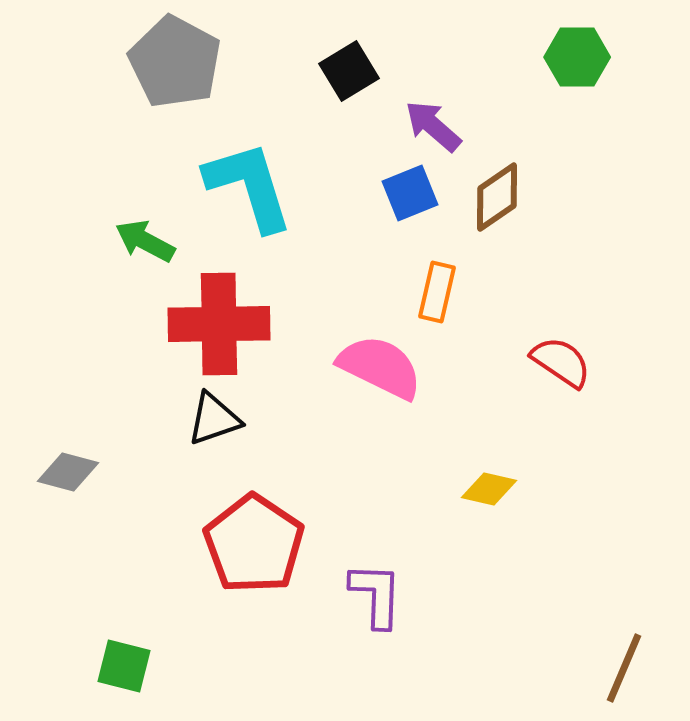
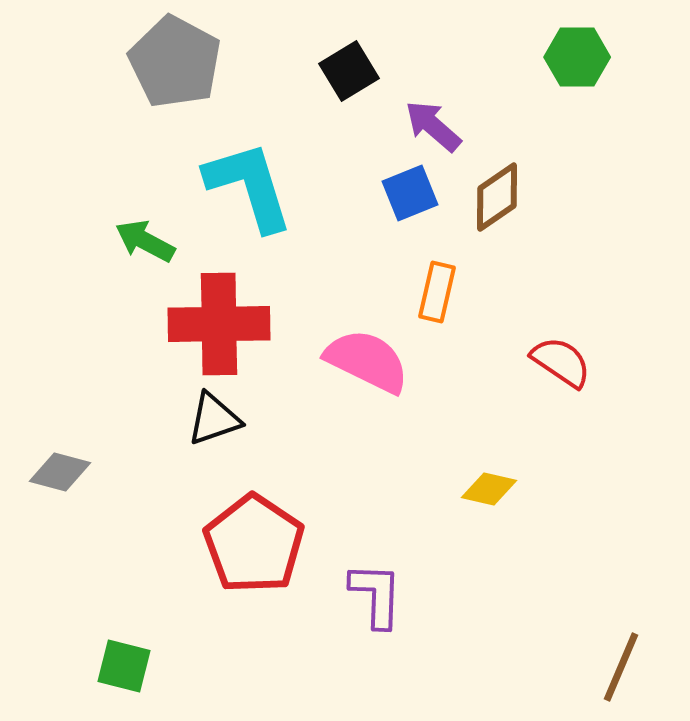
pink semicircle: moved 13 px left, 6 px up
gray diamond: moved 8 px left
brown line: moved 3 px left, 1 px up
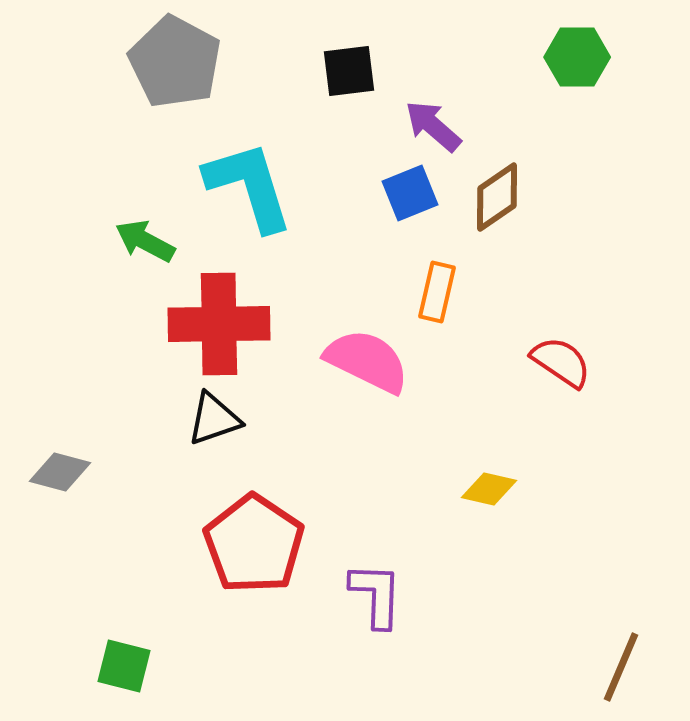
black square: rotated 24 degrees clockwise
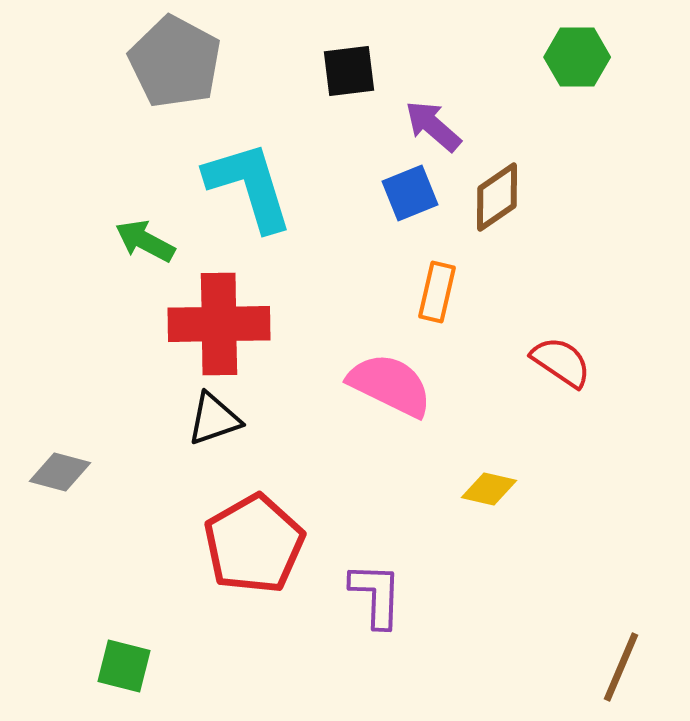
pink semicircle: moved 23 px right, 24 px down
red pentagon: rotated 8 degrees clockwise
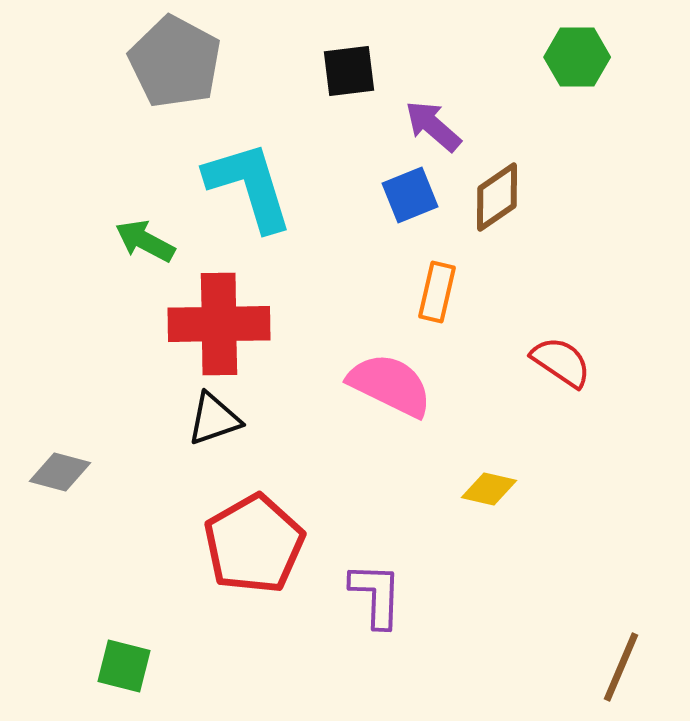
blue square: moved 2 px down
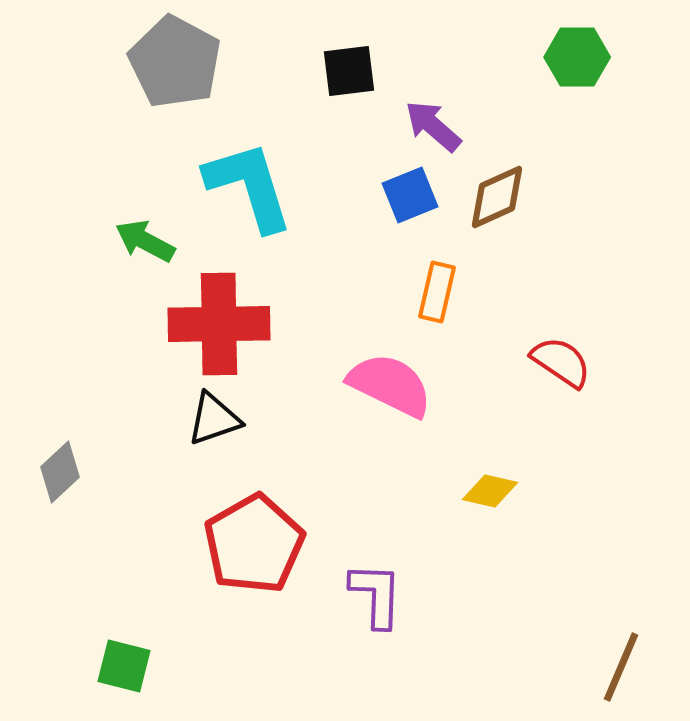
brown diamond: rotated 10 degrees clockwise
gray diamond: rotated 58 degrees counterclockwise
yellow diamond: moved 1 px right, 2 px down
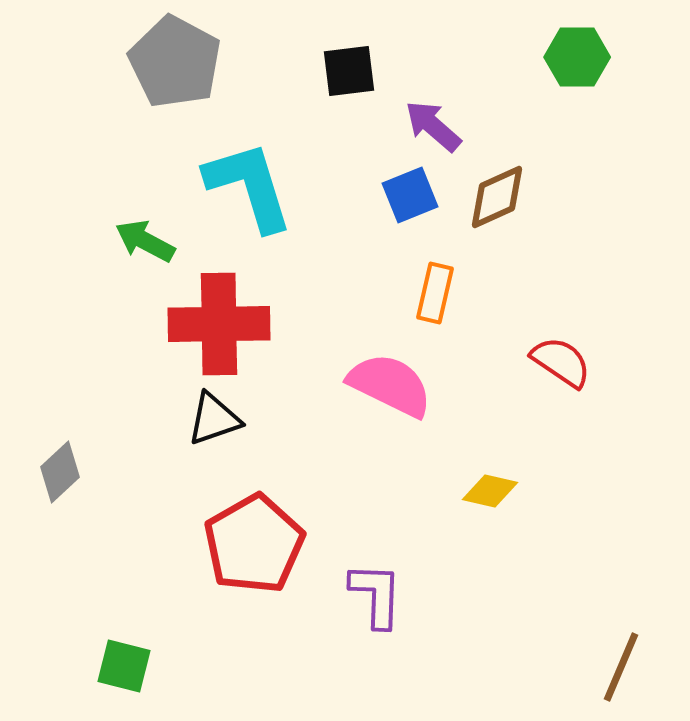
orange rectangle: moved 2 px left, 1 px down
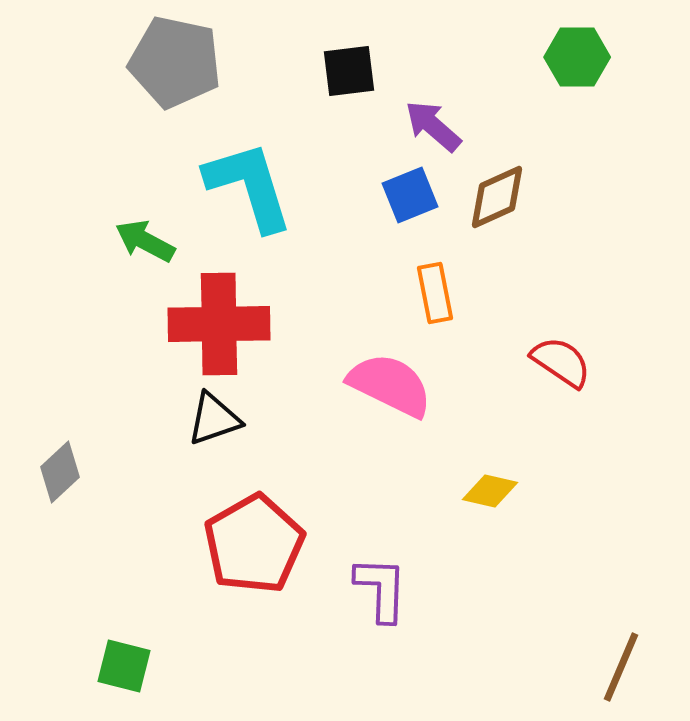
gray pentagon: rotated 16 degrees counterclockwise
orange rectangle: rotated 24 degrees counterclockwise
purple L-shape: moved 5 px right, 6 px up
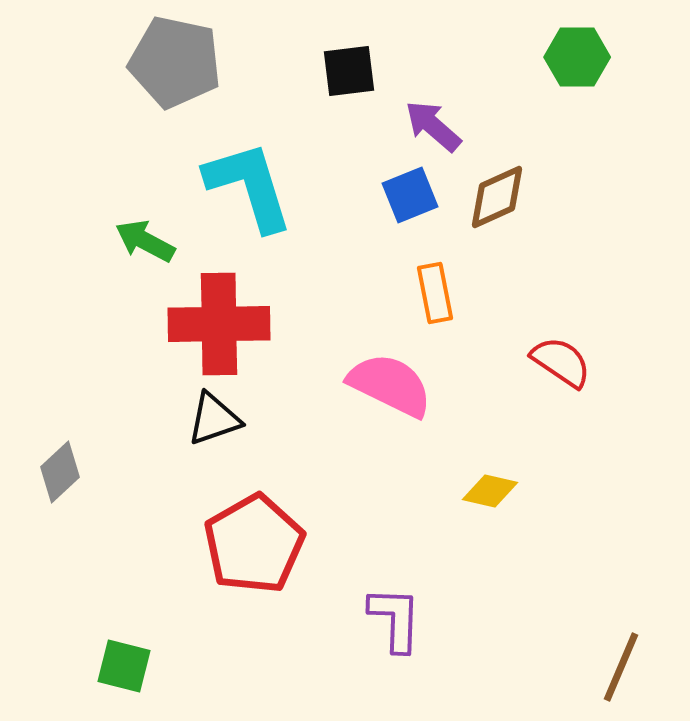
purple L-shape: moved 14 px right, 30 px down
